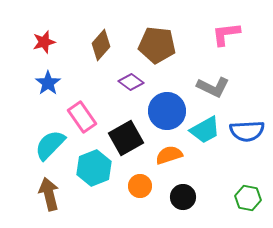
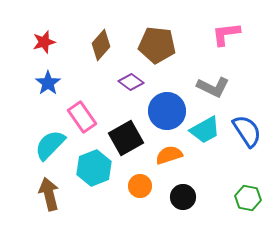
blue semicircle: rotated 120 degrees counterclockwise
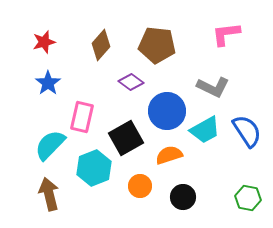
pink rectangle: rotated 48 degrees clockwise
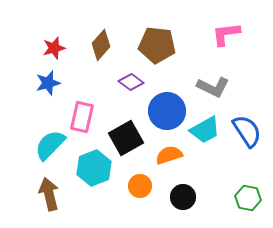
red star: moved 10 px right, 6 px down
blue star: rotated 20 degrees clockwise
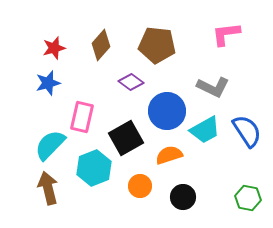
brown arrow: moved 1 px left, 6 px up
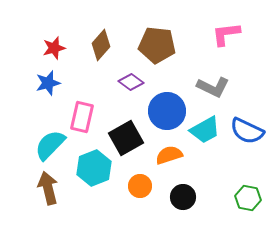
blue semicircle: rotated 148 degrees clockwise
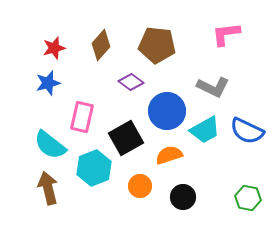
cyan semicircle: rotated 96 degrees counterclockwise
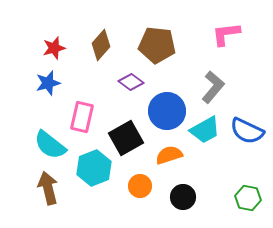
gray L-shape: rotated 76 degrees counterclockwise
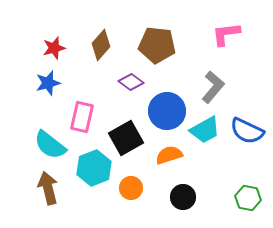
orange circle: moved 9 px left, 2 px down
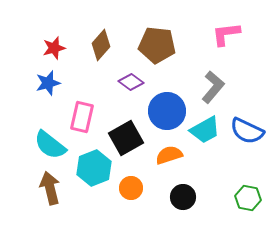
brown arrow: moved 2 px right
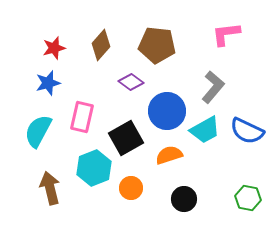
cyan semicircle: moved 12 px left, 14 px up; rotated 80 degrees clockwise
black circle: moved 1 px right, 2 px down
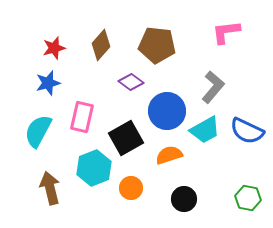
pink L-shape: moved 2 px up
